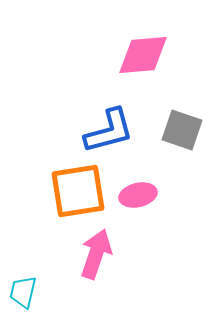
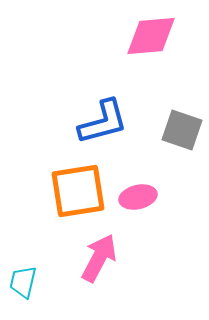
pink diamond: moved 8 px right, 19 px up
blue L-shape: moved 6 px left, 9 px up
pink ellipse: moved 2 px down
pink arrow: moved 3 px right, 4 px down; rotated 9 degrees clockwise
cyan trapezoid: moved 10 px up
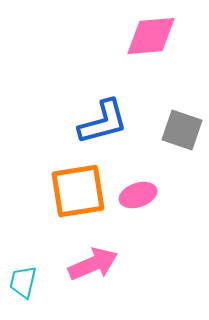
pink ellipse: moved 2 px up; rotated 6 degrees counterclockwise
pink arrow: moved 6 px left, 6 px down; rotated 39 degrees clockwise
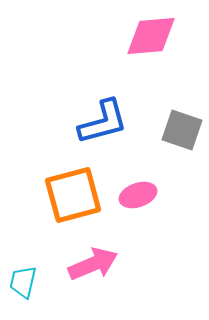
orange square: moved 5 px left, 4 px down; rotated 6 degrees counterclockwise
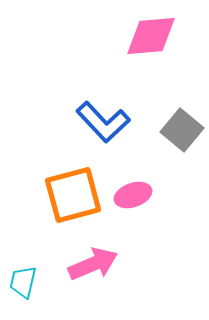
blue L-shape: rotated 62 degrees clockwise
gray square: rotated 21 degrees clockwise
pink ellipse: moved 5 px left
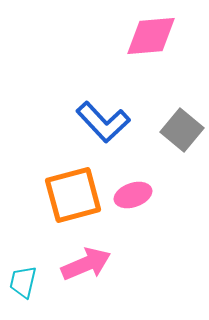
pink arrow: moved 7 px left
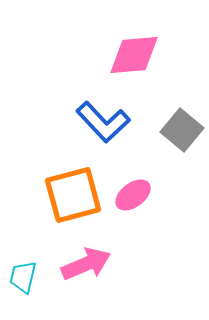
pink diamond: moved 17 px left, 19 px down
pink ellipse: rotated 18 degrees counterclockwise
cyan trapezoid: moved 5 px up
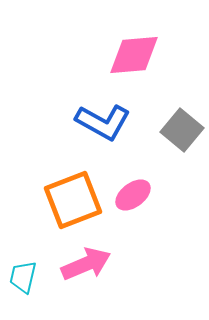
blue L-shape: rotated 18 degrees counterclockwise
orange square: moved 5 px down; rotated 6 degrees counterclockwise
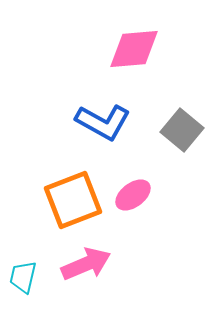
pink diamond: moved 6 px up
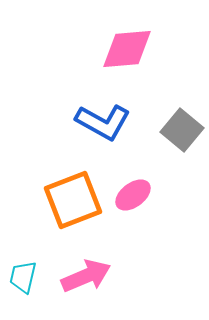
pink diamond: moved 7 px left
pink arrow: moved 12 px down
